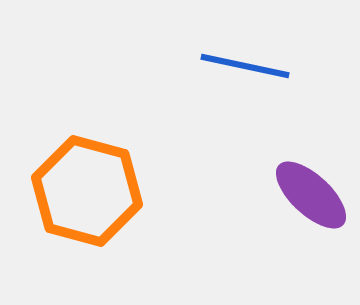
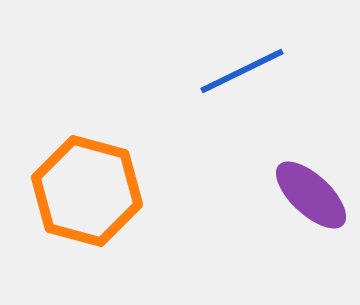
blue line: moved 3 px left, 5 px down; rotated 38 degrees counterclockwise
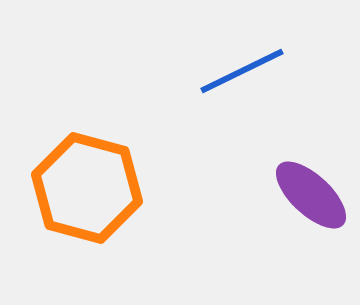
orange hexagon: moved 3 px up
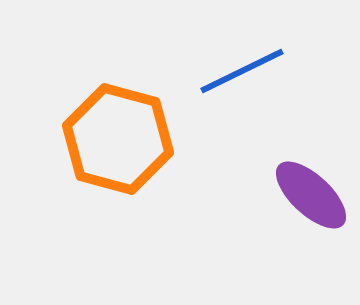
orange hexagon: moved 31 px right, 49 px up
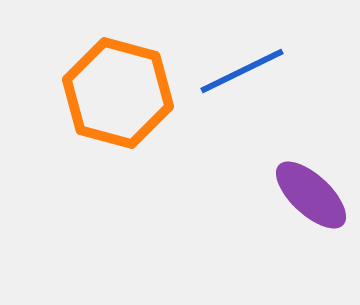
orange hexagon: moved 46 px up
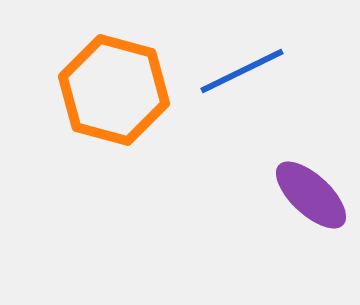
orange hexagon: moved 4 px left, 3 px up
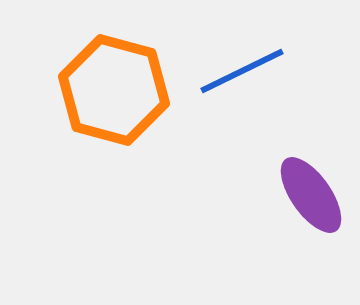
purple ellipse: rotated 12 degrees clockwise
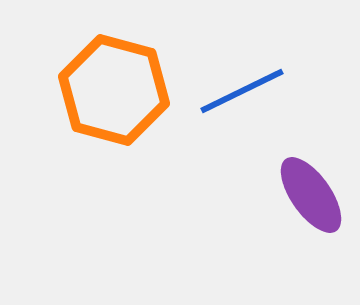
blue line: moved 20 px down
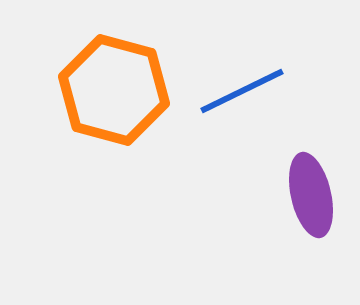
purple ellipse: rotated 22 degrees clockwise
